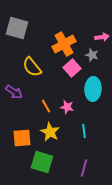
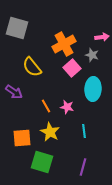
purple line: moved 1 px left, 1 px up
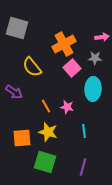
gray star: moved 3 px right, 3 px down; rotated 16 degrees counterclockwise
yellow star: moved 2 px left; rotated 12 degrees counterclockwise
green square: moved 3 px right
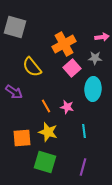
gray square: moved 2 px left, 1 px up
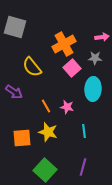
green square: moved 8 px down; rotated 25 degrees clockwise
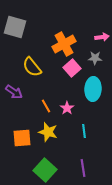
pink star: moved 1 px down; rotated 24 degrees clockwise
purple line: moved 1 px down; rotated 24 degrees counterclockwise
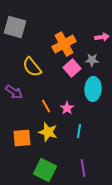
gray star: moved 3 px left, 2 px down
cyan line: moved 5 px left; rotated 16 degrees clockwise
green square: rotated 15 degrees counterclockwise
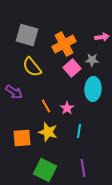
gray square: moved 12 px right, 8 px down
